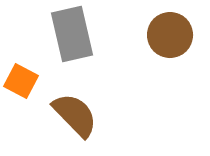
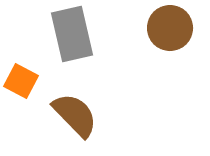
brown circle: moved 7 px up
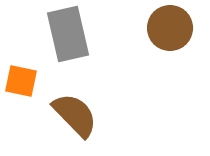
gray rectangle: moved 4 px left
orange square: rotated 16 degrees counterclockwise
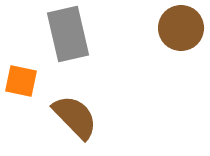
brown circle: moved 11 px right
brown semicircle: moved 2 px down
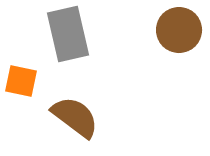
brown circle: moved 2 px left, 2 px down
brown semicircle: rotated 9 degrees counterclockwise
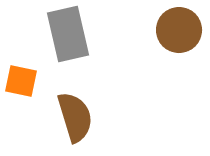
brown semicircle: rotated 36 degrees clockwise
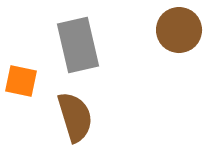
gray rectangle: moved 10 px right, 11 px down
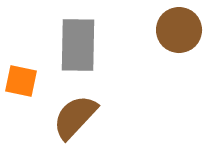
gray rectangle: rotated 14 degrees clockwise
brown semicircle: rotated 120 degrees counterclockwise
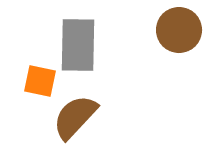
orange square: moved 19 px right
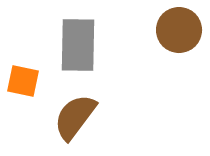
orange square: moved 17 px left
brown semicircle: rotated 6 degrees counterclockwise
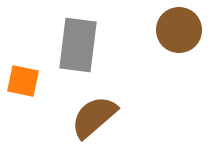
gray rectangle: rotated 6 degrees clockwise
brown semicircle: moved 19 px right; rotated 12 degrees clockwise
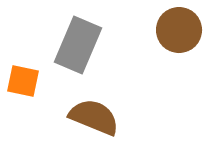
gray rectangle: rotated 16 degrees clockwise
brown semicircle: rotated 63 degrees clockwise
